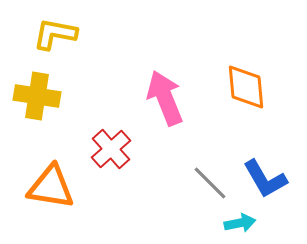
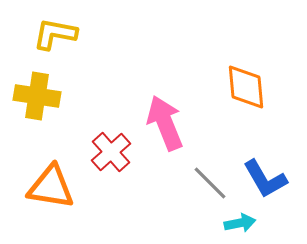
pink arrow: moved 25 px down
red cross: moved 3 px down
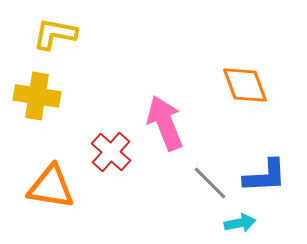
orange diamond: moved 1 px left, 2 px up; rotated 15 degrees counterclockwise
red cross: rotated 6 degrees counterclockwise
blue L-shape: moved 3 px up; rotated 63 degrees counterclockwise
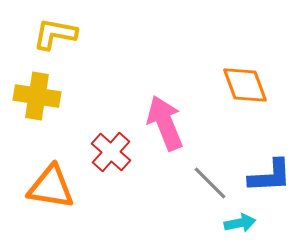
blue L-shape: moved 5 px right
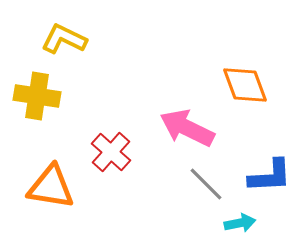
yellow L-shape: moved 9 px right, 5 px down; rotated 15 degrees clockwise
pink arrow: moved 22 px right, 5 px down; rotated 42 degrees counterclockwise
gray line: moved 4 px left, 1 px down
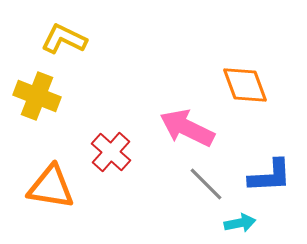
yellow cross: rotated 12 degrees clockwise
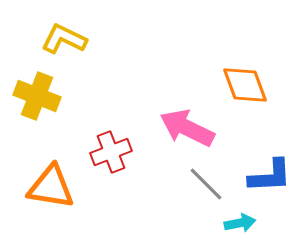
red cross: rotated 27 degrees clockwise
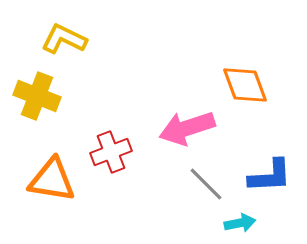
pink arrow: rotated 44 degrees counterclockwise
orange triangle: moved 1 px right, 7 px up
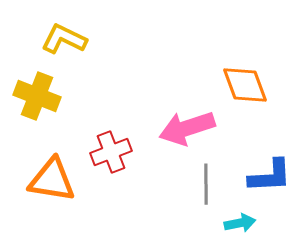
gray line: rotated 45 degrees clockwise
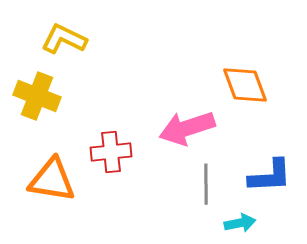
red cross: rotated 15 degrees clockwise
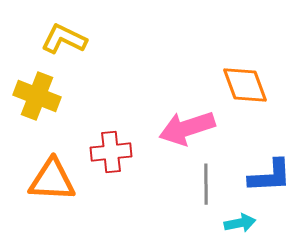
orange triangle: rotated 6 degrees counterclockwise
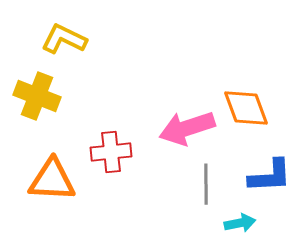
orange diamond: moved 1 px right, 23 px down
